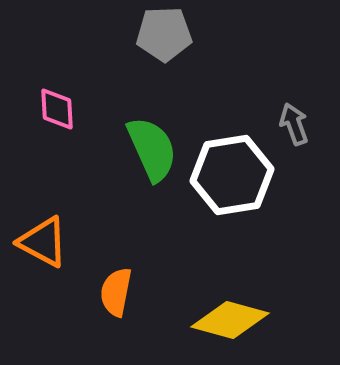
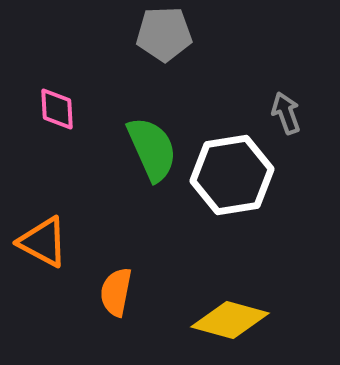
gray arrow: moved 8 px left, 11 px up
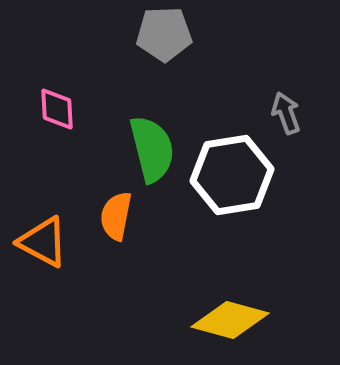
green semicircle: rotated 10 degrees clockwise
orange semicircle: moved 76 px up
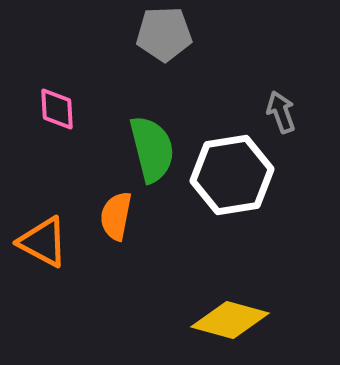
gray arrow: moved 5 px left, 1 px up
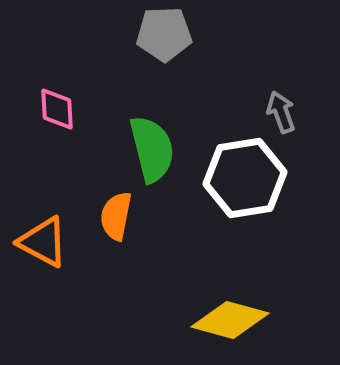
white hexagon: moved 13 px right, 3 px down
